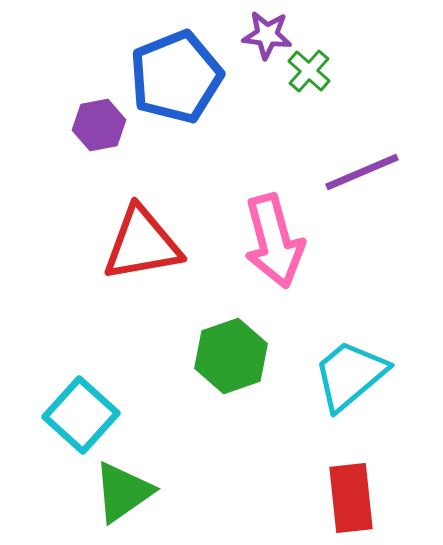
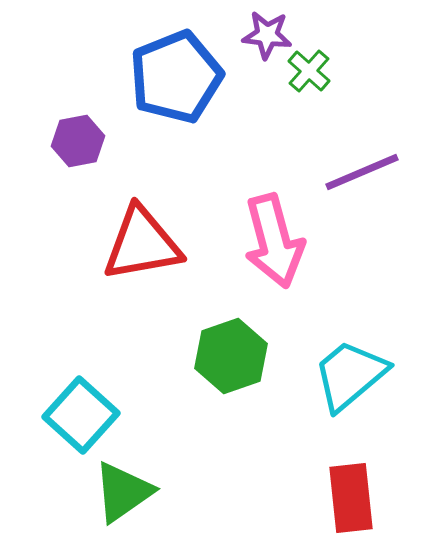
purple hexagon: moved 21 px left, 16 px down
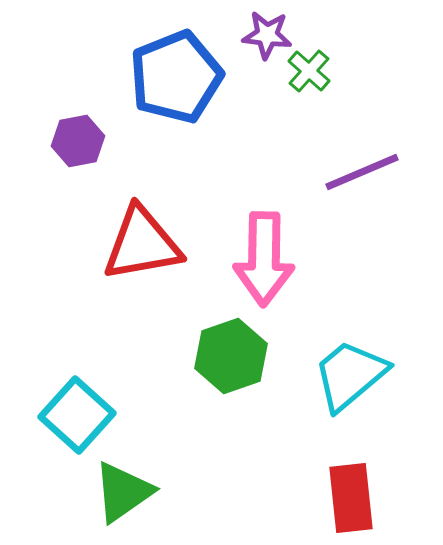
pink arrow: moved 10 px left, 18 px down; rotated 16 degrees clockwise
cyan square: moved 4 px left
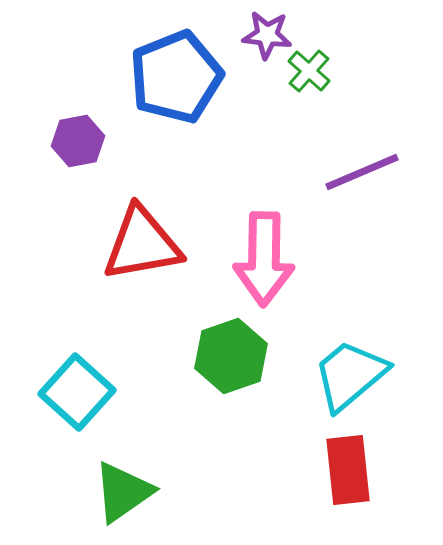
cyan square: moved 23 px up
red rectangle: moved 3 px left, 28 px up
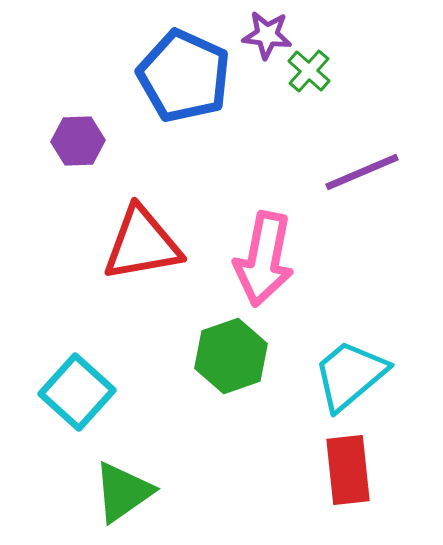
blue pentagon: moved 8 px right, 1 px up; rotated 26 degrees counterclockwise
purple hexagon: rotated 9 degrees clockwise
pink arrow: rotated 10 degrees clockwise
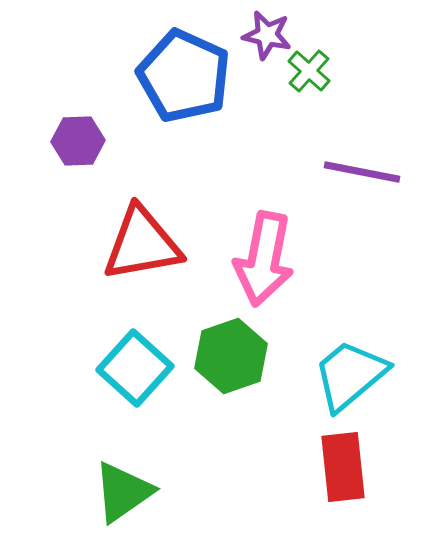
purple star: rotated 6 degrees clockwise
purple line: rotated 34 degrees clockwise
cyan square: moved 58 px right, 24 px up
red rectangle: moved 5 px left, 3 px up
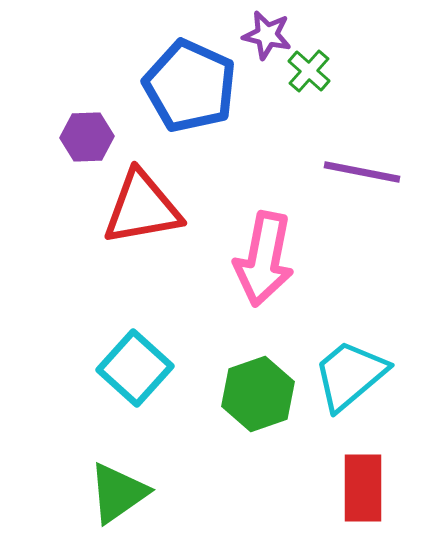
blue pentagon: moved 6 px right, 10 px down
purple hexagon: moved 9 px right, 4 px up
red triangle: moved 36 px up
green hexagon: moved 27 px right, 38 px down
red rectangle: moved 20 px right, 21 px down; rotated 6 degrees clockwise
green triangle: moved 5 px left, 1 px down
